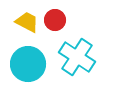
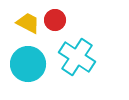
yellow trapezoid: moved 1 px right, 1 px down
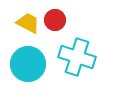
cyan cross: rotated 15 degrees counterclockwise
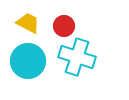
red circle: moved 9 px right, 6 px down
cyan circle: moved 3 px up
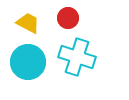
red circle: moved 4 px right, 8 px up
cyan circle: moved 1 px down
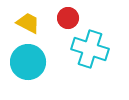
cyan cross: moved 13 px right, 8 px up
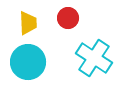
yellow trapezoid: rotated 60 degrees clockwise
cyan cross: moved 4 px right, 9 px down; rotated 15 degrees clockwise
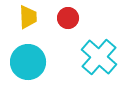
yellow trapezoid: moved 6 px up
cyan cross: moved 5 px right, 1 px up; rotated 9 degrees clockwise
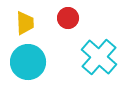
yellow trapezoid: moved 3 px left, 6 px down
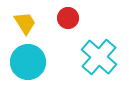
yellow trapezoid: rotated 30 degrees counterclockwise
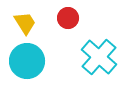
cyan circle: moved 1 px left, 1 px up
